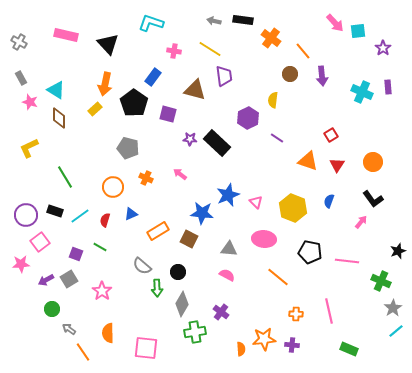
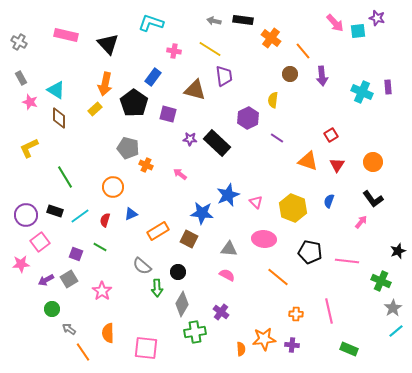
purple star at (383, 48): moved 6 px left, 30 px up; rotated 21 degrees counterclockwise
orange cross at (146, 178): moved 13 px up
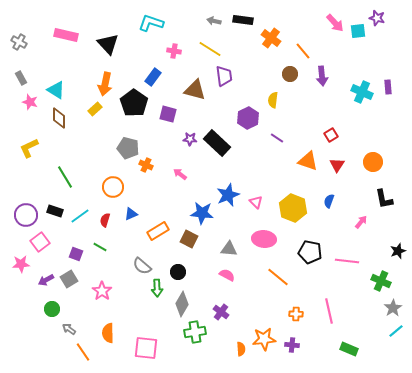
black L-shape at (373, 199): moved 11 px right; rotated 25 degrees clockwise
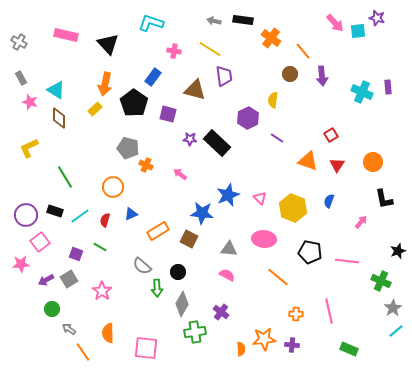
pink triangle at (256, 202): moved 4 px right, 4 px up
